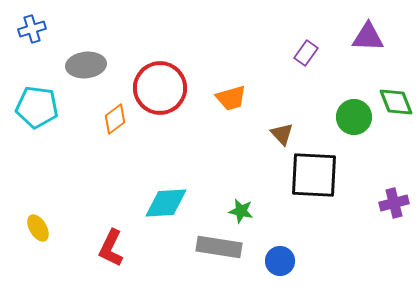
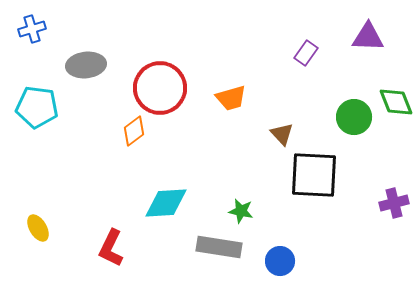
orange diamond: moved 19 px right, 12 px down
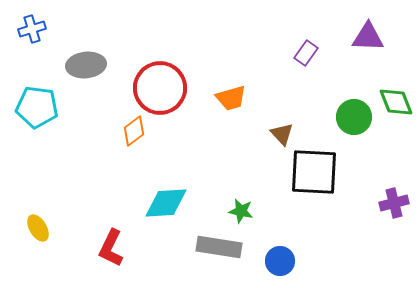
black square: moved 3 px up
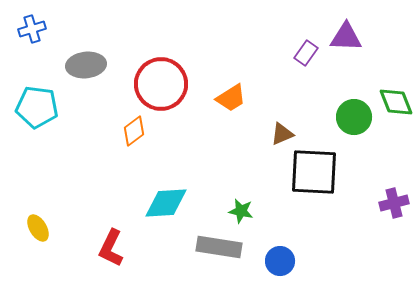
purple triangle: moved 22 px left
red circle: moved 1 px right, 4 px up
orange trapezoid: rotated 16 degrees counterclockwise
brown triangle: rotated 50 degrees clockwise
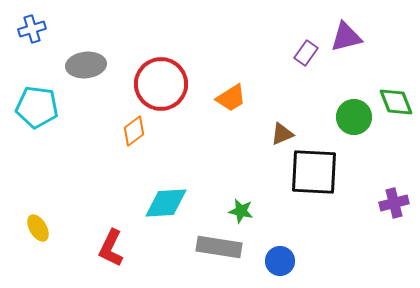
purple triangle: rotated 16 degrees counterclockwise
